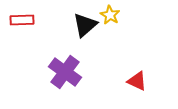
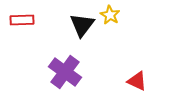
black triangle: moved 3 px left; rotated 12 degrees counterclockwise
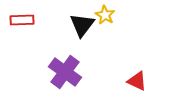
yellow star: moved 5 px left
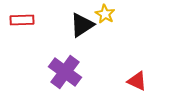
yellow star: moved 1 px up
black triangle: rotated 20 degrees clockwise
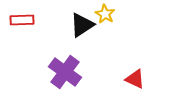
red triangle: moved 2 px left, 2 px up
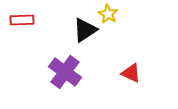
yellow star: moved 3 px right
black triangle: moved 3 px right, 5 px down
red triangle: moved 4 px left, 6 px up
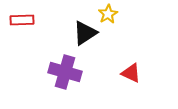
yellow star: rotated 12 degrees clockwise
black triangle: moved 3 px down
purple cross: rotated 20 degrees counterclockwise
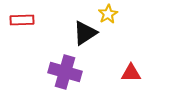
red triangle: rotated 25 degrees counterclockwise
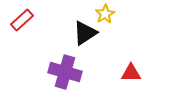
yellow star: moved 3 px left
red rectangle: rotated 40 degrees counterclockwise
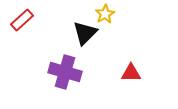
black triangle: rotated 12 degrees counterclockwise
